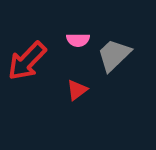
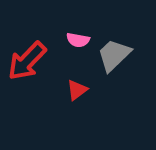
pink semicircle: rotated 10 degrees clockwise
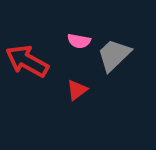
pink semicircle: moved 1 px right, 1 px down
red arrow: rotated 75 degrees clockwise
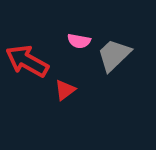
red triangle: moved 12 px left
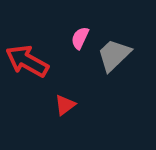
pink semicircle: moved 1 px right, 3 px up; rotated 105 degrees clockwise
red triangle: moved 15 px down
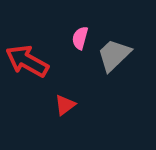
pink semicircle: rotated 10 degrees counterclockwise
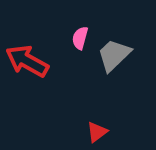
red triangle: moved 32 px right, 27 px down
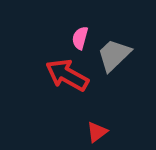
red arrow: moved 40 px right, 14 px down
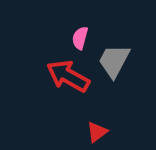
gray trapezoid: moved 6 px down; rotated 18 degrees counterclockwise
red arrow: moved 1 px right, 1 px down
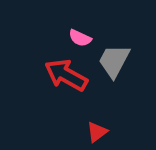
pink semicircle: rotated 80 degrees counterclockwise
red arrow: moved 2 px left, 1 px up
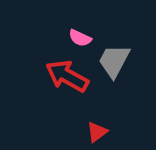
red arrow: moved 1 px right, 1 px down
